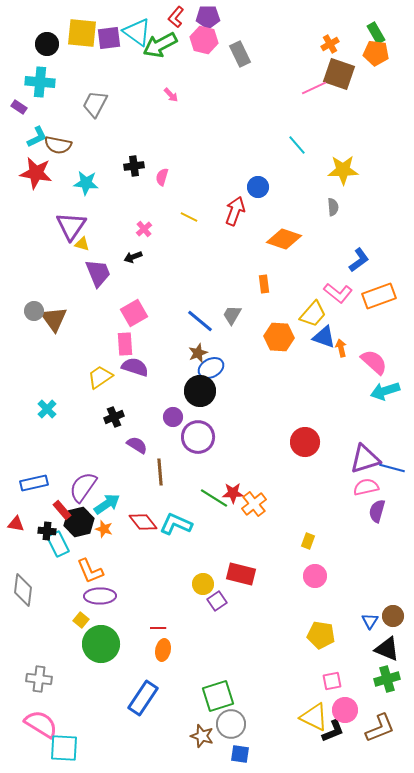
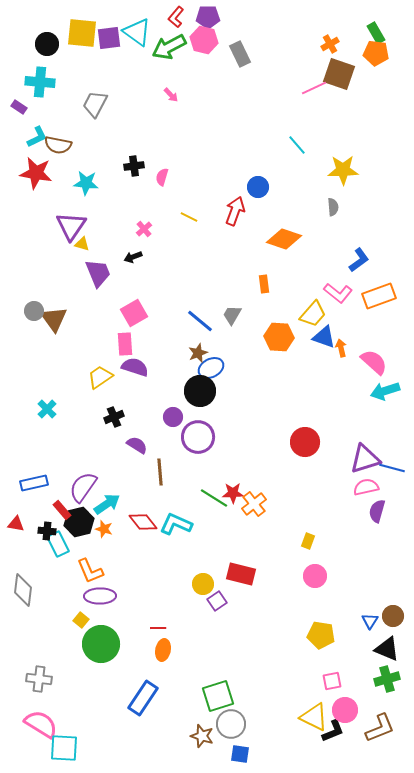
green arrow at (160, 45): moved 9 px right, 2 px down
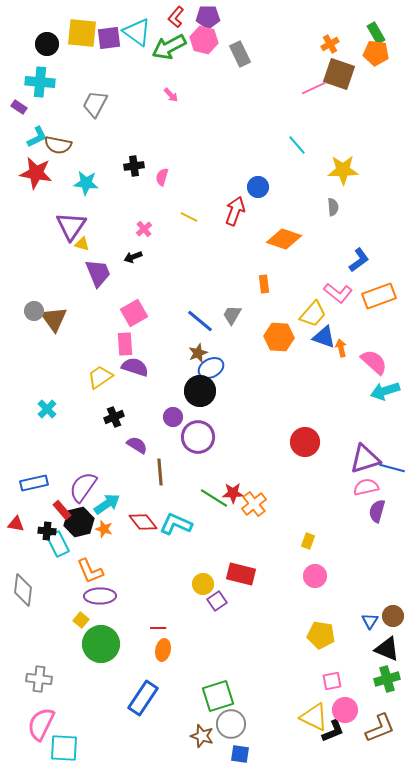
pink semicircle at (41, 724): rotated 96 degrees counterclockwise
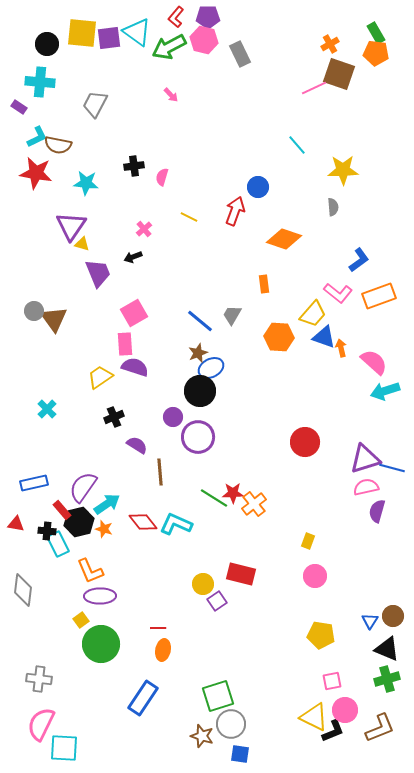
yellow square at (81, 620): rotated 14 degrees clockwise
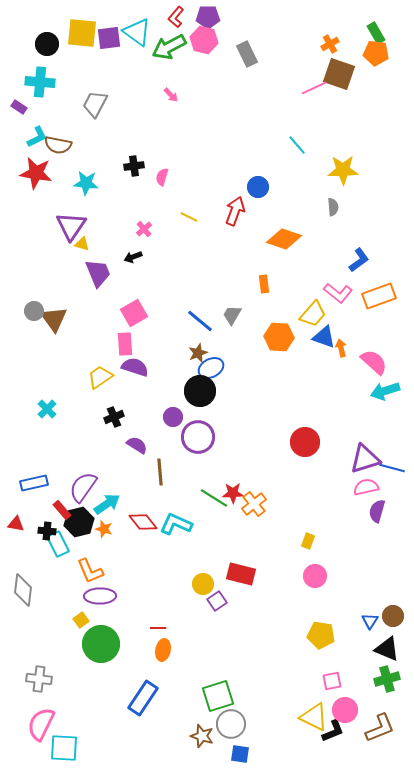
gray rectangle at (240, 54): moved 7 px right
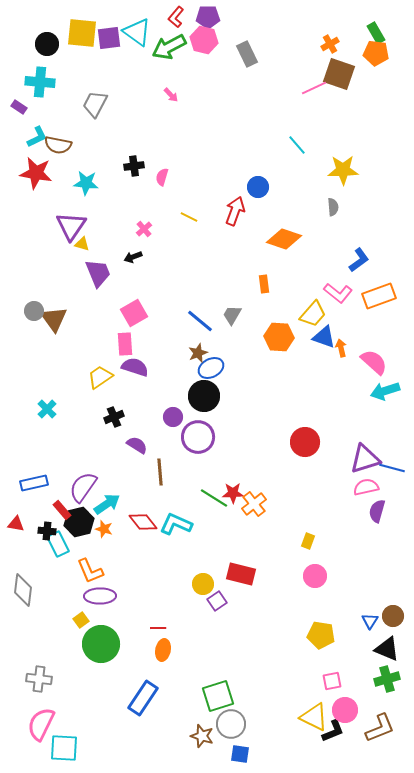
black circle at (200, 391): moved 4 px right, 5 px down
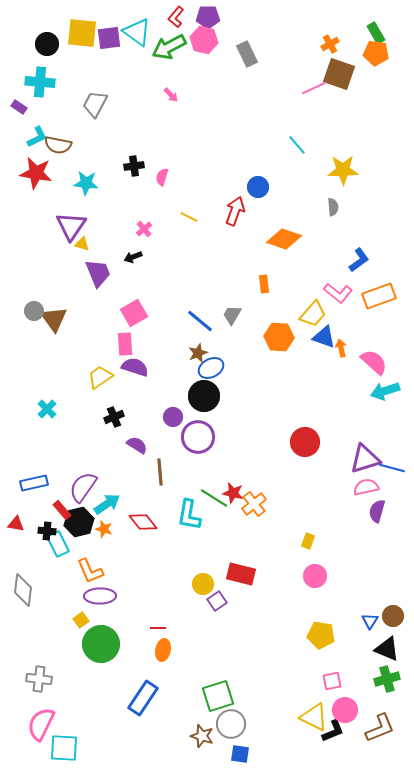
red star at (233, 493): rotated 15 degrees clockwise
cyan L-shape at (176, 524): moved 13 px right, 9 px up; rotated 104 degrees counterclockwise
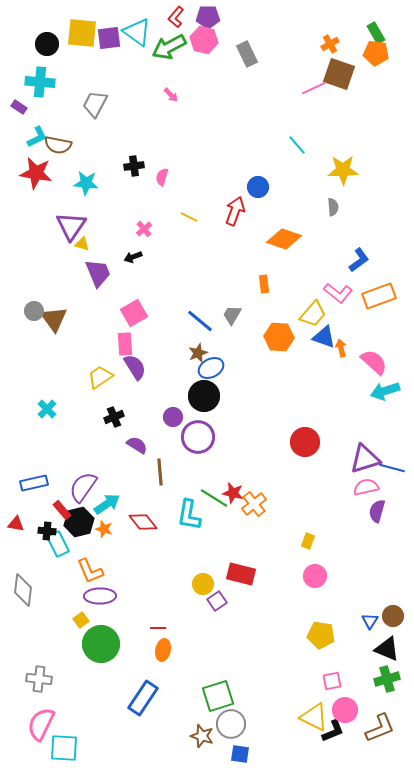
purple semicircle at (135, 367): rotated 40 degrees clockwise
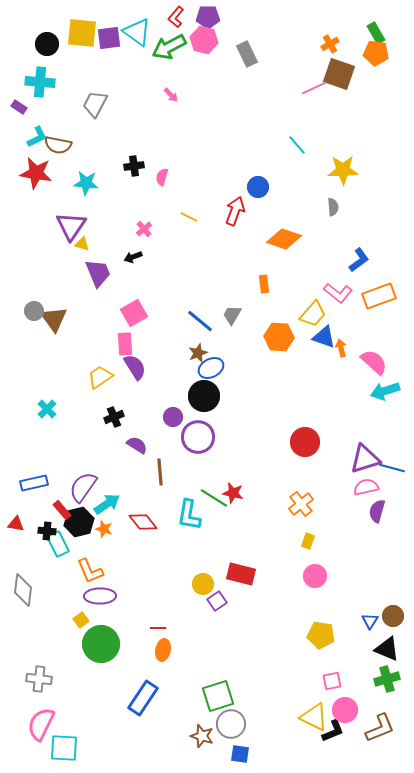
orange cross at (254, 504): moved 47 px right
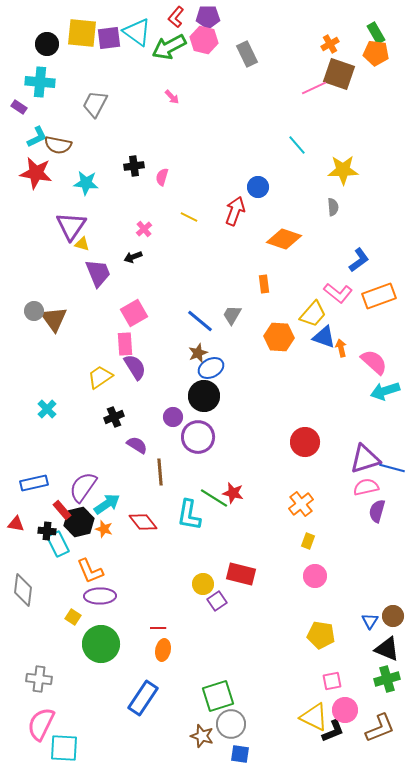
pink arrow at (171, 95): moved 1 px right, 2 px down
yellow square at (81, 620): moved 8 px left, 3 px up; rotated 21 degrees counterclockwise
